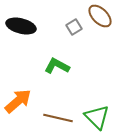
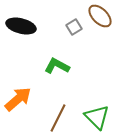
orange arrow: moved 2 px up
brown line: rotated 76 degrees counterclockwise
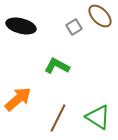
green triangle: moved 1 px right; rotated 12 degrees counterclockwise
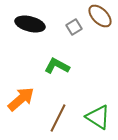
black ellipse: moved 9 px right, 2 px up
orange arrow: moved 3 px right
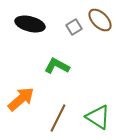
brown ellipse: moved 4 px down
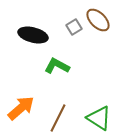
brown ellipse: moved 2 px left
black ellipse: moved 3 px right, 11 px down
orange arrow: moved 9 px down
green triangle: moved 1 px right, 1 px down
